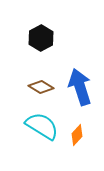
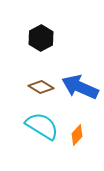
blue arrow: rotated 48 degrees counterclockwise
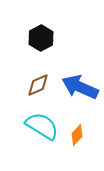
brown diamond: moved 3 px left, 2 px up; rotated 55 degrees counterclockwise
